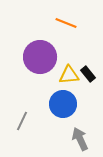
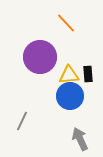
orange line: rotated 25 degrees clockwise
black rectangle: rotated 35 degrees clockwise
blue circle: moved 7 px right, 8 px up
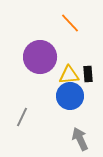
orange line: moved 4 px right
gray line: moved 4 px up
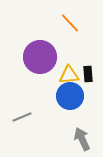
gray line: rotated 42 degrees clockwise
gray arrow: moved 2 px right
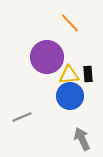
purple circle: moved 7 px right
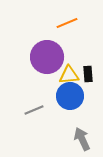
orange line: moved 3 px left; rotated 70 degrees counterclockwise
gray line: moved 12 px right, 7 px up
